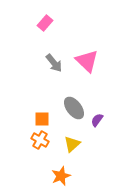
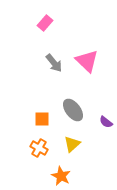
gray ellipse: moved 1 px left, 2 px down
purple semicircle: moved 9 px right, 2 px down; rotated 88 degrees counterclockwise
orange cross: moved 1 px left, 8 px down
orange star: rotated 24 degrees counterclockwise
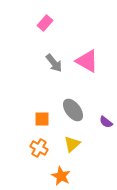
pink triangle: rotated 15 degrees counterclockwise
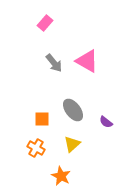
orange cross: moved 3 px left
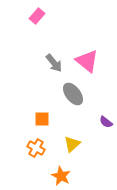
pink rectangle: moved 8 px left, 7 px up
pink triangle: rotated 10 degrees clockwise
gray ellipse: moved 16 px up
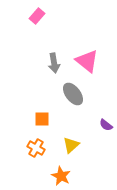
gray arrow: rotated 30 degrees clockwise
purple semicircle: moved 3 px down
yellow triangle: moved 1 px left, 1 px down
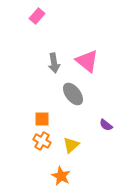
orange cross: moved 6 px right, 7 px up
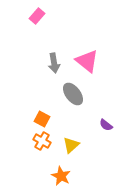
orange square: rotated 28 degrees clockwise
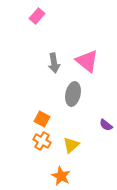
gray ellipse: rotated 50 degrees clockwise
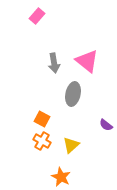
orange star: moved 1 px down
